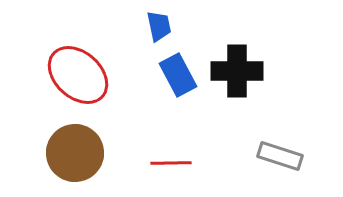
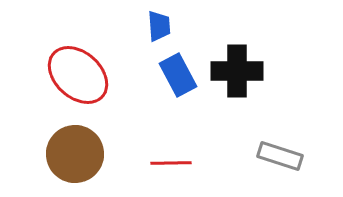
blue trapezoid: rotated 8 degrees clockwise
brown circle: moved 1 px down
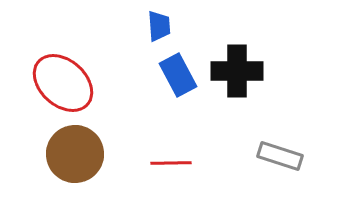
red ellipse: moved 15 px left, 8 px down
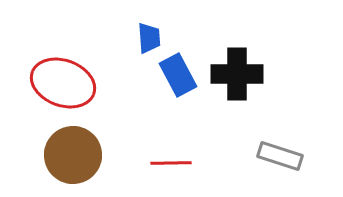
blue trapezoid: moved 10 px left, 12 px down
black cross: moved 3 px down
red ellipse: rotated 22 degrees counterclockwise
brown circle: moved 2 px left, 1 px down
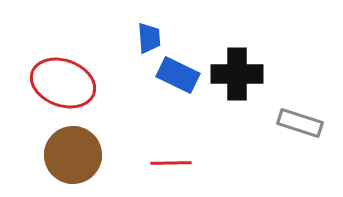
blue rectangle: rotated 36 degrees counterclockwise
gray rectangle: moved 20 px right, 33 px up
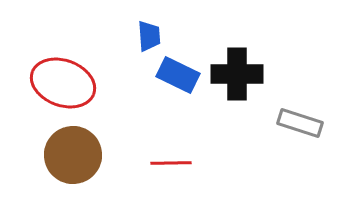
blue trapezoid: moved 2 px up
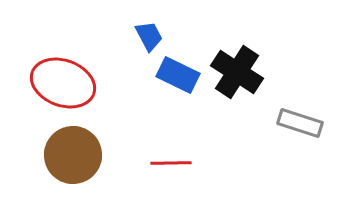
blue trapezoid: rotated 24 degrees counterclockwise
black cross: moved 2 px up; rotated 33 degrees clockwise
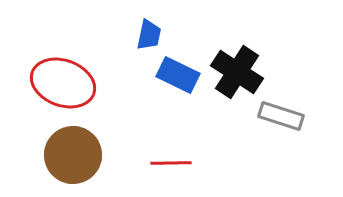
blue trapezoid: moved 1 px up; rotated 40 degrees clockwise
gray rectangle: moved 19 px left, 7 px up
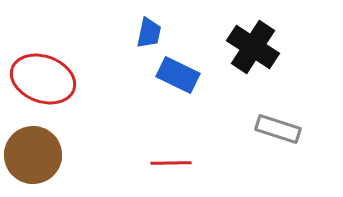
blue trapezoid: moved 2 px up
black cross: moved 16 px right, 25 px up
red ellipse: moved 20 px left, 4 px up
gray rectangle: moved 3 px left, 13 px down
brown circle: moved 40 px left
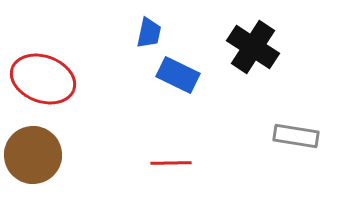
gray rectangle: moved 18 px right, 7 px down; rotated 9 degrees counterclockwise
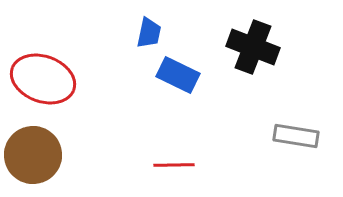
black cross: rotated 12 degrees counterclockwise
red line: moved 3 px right, 2 px down
